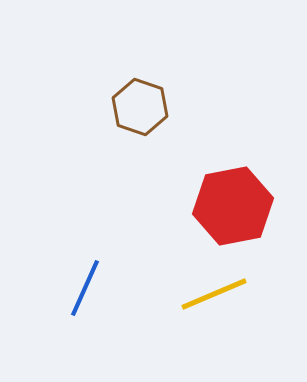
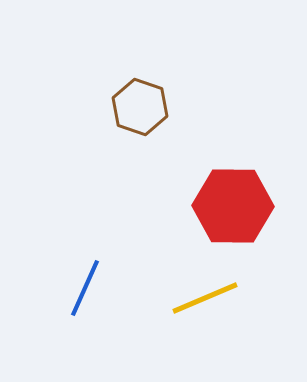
red hexagon: rotated 12 degrees clockwise
yellow line: moved 9 px left, 4 px down
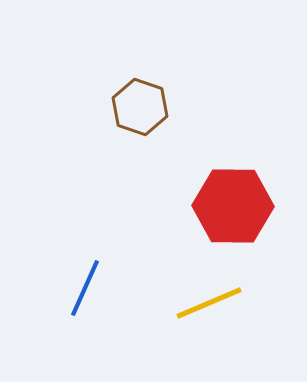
yellow line: moved 4 px right, 5 px down
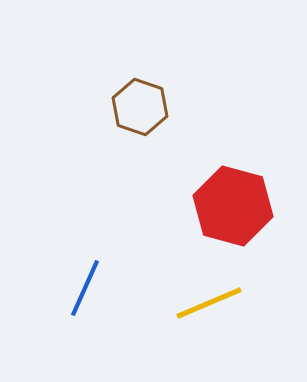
red hexagon: rotated 14 degrees clockwise
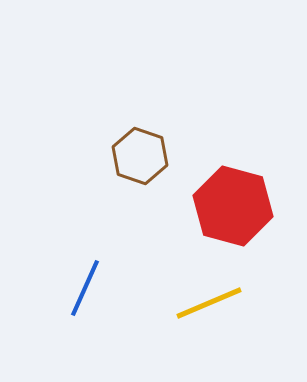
brown hexagon: moved 49 px down
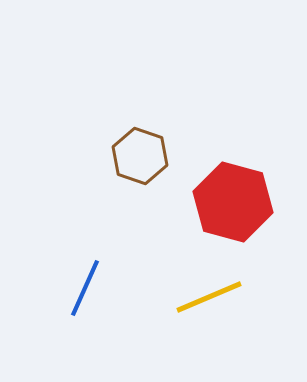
red hexagon: moved 4 px up
yellow line: moved 6 px up
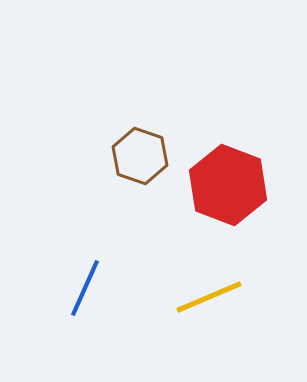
red hexagon: moved 5 px left, 17 px up; rotated 6 degrees clockwise
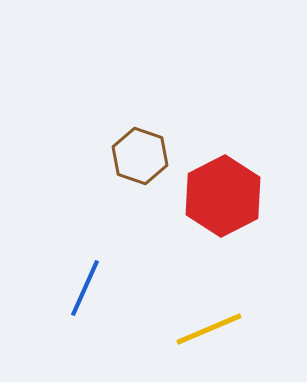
red hexagon: moved 5 px left, 11 px down; rotated 12 degrees clockwise
yellow line: moved 32 px down
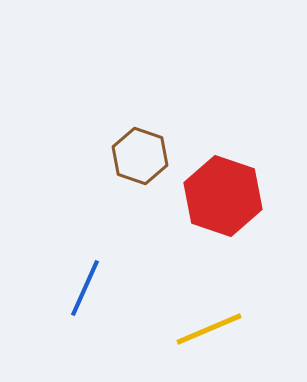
red hexagon: rotated 14 degrees counterclockwise
